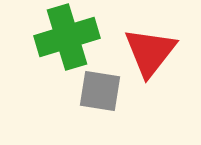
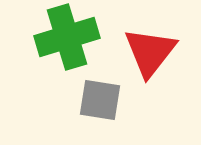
gray square: moved 9 px down
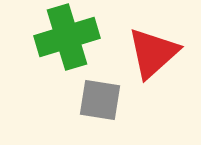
red triangle: moved 3 px right, 1 px down; rotated 10 degrees clockwise
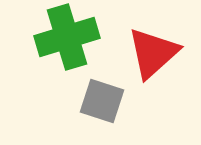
gray square: moved 2 px right, 1 px down; rotated 9 degrees clockwise
